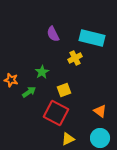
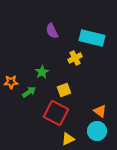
purple semicircle: moved 1 px left, 3 px up
orange star: moved 2 px down; rotated 16 degrees counterclockwise
cyan circle: moved 3 px left, 7 px up
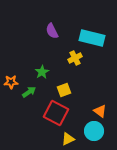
cyan circle: moved 3 px left
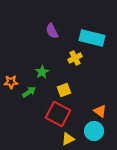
red square: moved 2 px right, 1 px down
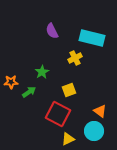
yellow square: moved 5 px right
